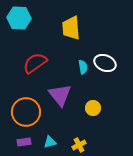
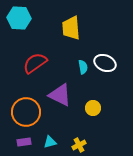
purple triangle: rotated 25 degrees counterclockwise
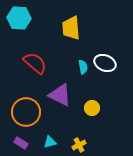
red semicircle: rotated 75 degrees clockwise
yellow circle: moved 1 px left
purple rectangle: moved 3 px left, 1 px down; rotated 40 degrees clockwise
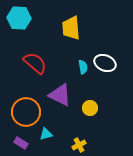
yellow circle: moved 2 px left
cyan triangle: moved 4 px left, 8 px up
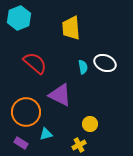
cyan hexagon: rotated 25 degrees counterclockwise
yellow circle: moved 16 px down
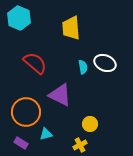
cyan hexagon: rotated 15 degrees counterclockwise
yellow cross: moved 1 px right
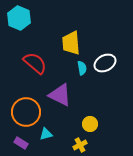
yellow trapezoid: moved 15 px down
white ellipse: rotated 50 degrees counterclockwise
cyan semicircle: moved 1 px left, 1 px down
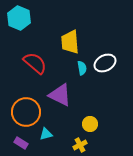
yellow trapezoid: moved 1 px left, 1 px up
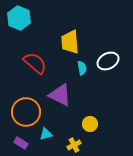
white ellipse: moved 3 px right, 2 px up
yellow cross: moved 6 px left
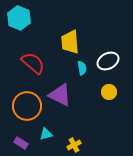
red semicircle: moved 2 px left
orange circle: moved 1 px right, 6 px up
yellow circle: moved 19 px right, 32 px up
